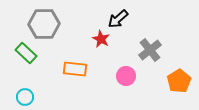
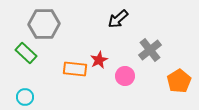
red star: moved 2 px left, 21 px down; rotated 18 degrees clockwise
pink circle: moved 1 px left
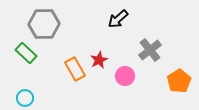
orange rectangle: rotated 55 degrees clockwise
cyan circle: moved 1 px down
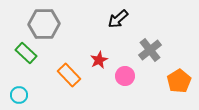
orange rectangle: moved 6 px left, 6 px down; rotated 15 degrees counterclockwise
cyan circle: moved 6 px left, 3 px up
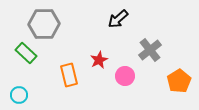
orange rectangle: rotated 30 degrees clockwise
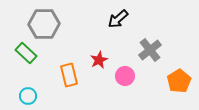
cyan circle: moved 9 px right, 1 px down
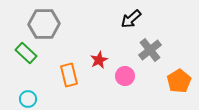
black arrow: moved 13 px right
cyan circle: moved 3 px down
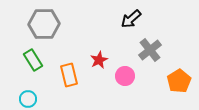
green rectangle: moved 7 px right, 7 px down; rotated 15 degrees clockwise
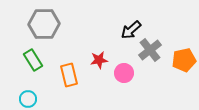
black arrow: moved 11 px down
red star: rotated 18 degrees clockwise
pink circle: moved 1 px left, 3 px up
orange pentagon: moved 5 px right, 21 px up; rotated 20 degrees clockwise
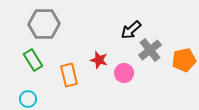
red star: rotated 24 degrees clockwise
